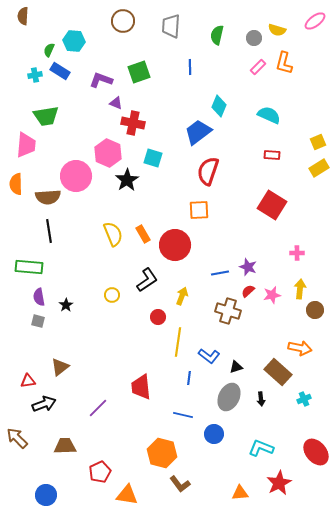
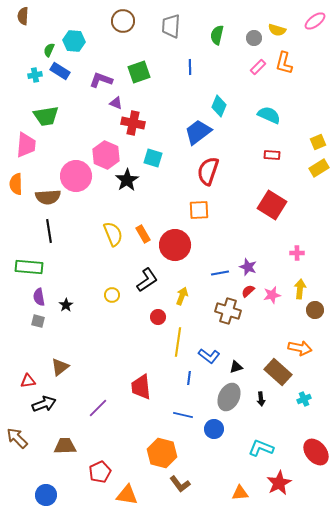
pink hexagon at (108, 153): moved 2 px left, 2 px down
blue circle at (214, 434): moved 5 px up
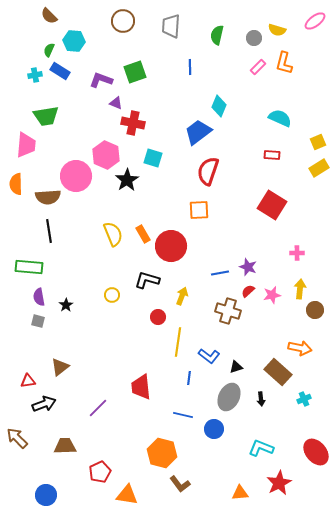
brown semicircle at (23, 16): moved 26 px right; rotated 48 degrees counterclockwise
green square at (139, 72): moved 4 px left
cyan semicircle at (269, 115): moved 11 px right, 3 px down
red circle at (175, 245): moved 4 px left, 1 px down
black L-shape at (147, 280): rotated 130 degrees counterclockwise
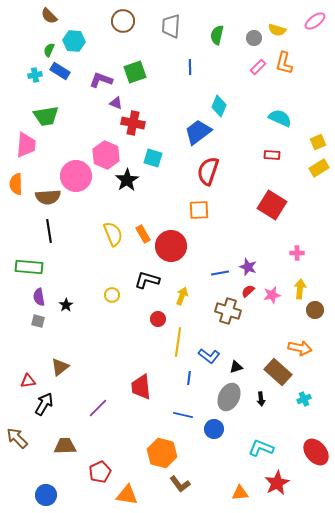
red circle at (158, 317): moved 2 px down
black arrow at (44, 404): rotated 40 degrees counterclockwise
red star at (279, 483): moved 2 px left
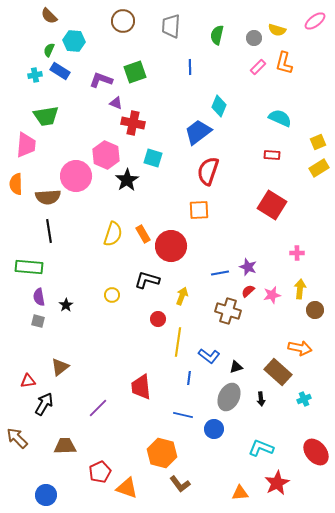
yellow semicircle at (113, 234): rotated 40 degrees clockwise
orange triangle at (127, 495): moved 7 px up; rotated 10 degrees clockwise
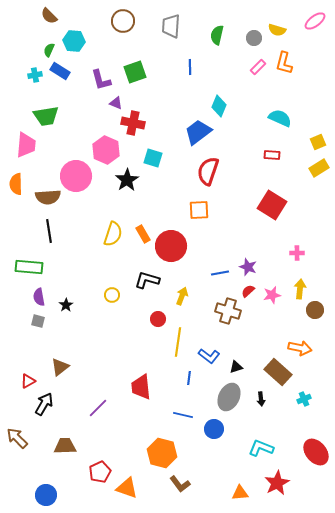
purple L-shape at (101, 80): rotated 125 degrees counterclockwise
pink hexagon at (106, 155): moved 5 px up
red triangle at (28, 381): rotated 21 degrees counterclockwise
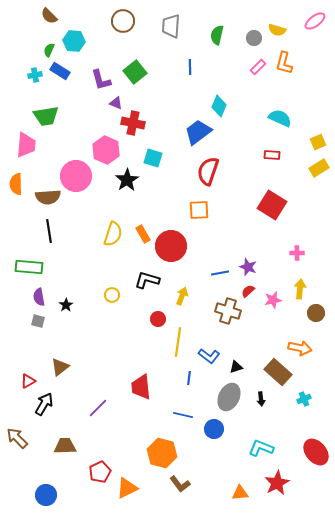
green square at (135, 72): rotated 20 degrees counterclockwise
pink star at (272, 295): moved 1 px right, 5 px down
brown circle at (315, 310): moved 1 px right, 3 px down
orange triangle at (127, 488): rotated 45 degrees counterclockwise
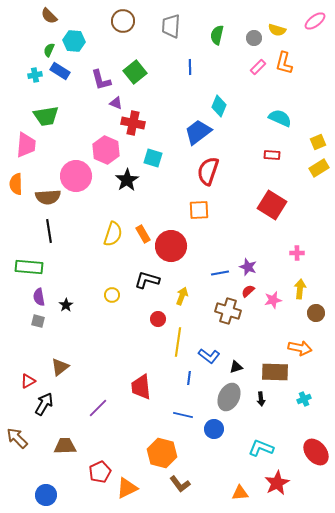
brown rectangle at (278, 372): moved 3 px left; rotated 40 degrees counterclockwise
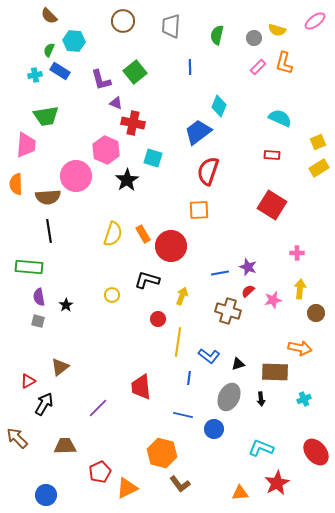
black triangle at (236, 367): moved 2 px right, 3 px up
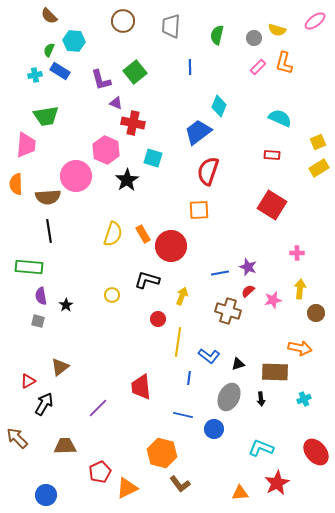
purple semicircle at (39, 297): moved 2 px right, 1 px up
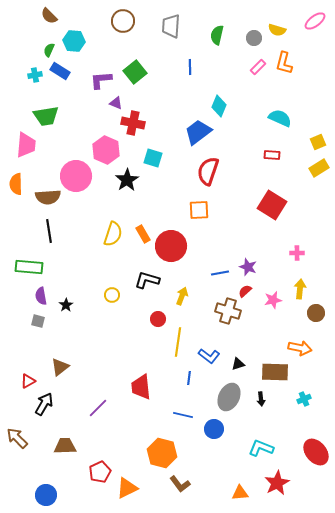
purple L-shape at (101, 80): rotated 100 degrees clockwise
red semicircle at (248, 291): moved 3 px left
